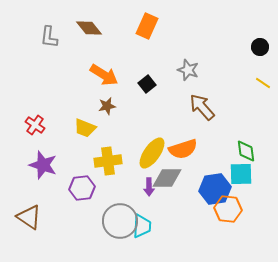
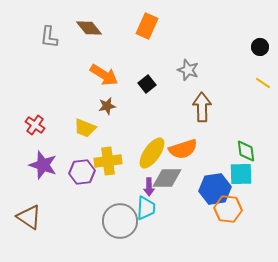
brown arrow: rotated 40 degrees clockwise
purple hexagon: moved 16 px up
cyan trapezoid: moved 4 px right, 18 px up
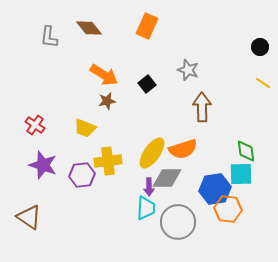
brown star: moved 5 px up
purple hexagon: moved 3 px down
gray circle: moved 58 px right, 1 px down
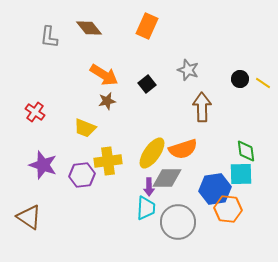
black circle: moved 20 px left, 32 px down
red cross: moved 13 px up
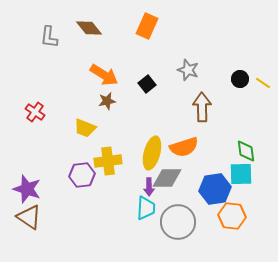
orange semicircle: moved 1 px right, 2 px up
yellow ellipse: rotated 20 degrees counterclockwise
purple star: moved 16 px left, 24 px down
orange hexagon: moved 4 px right, 7 px down
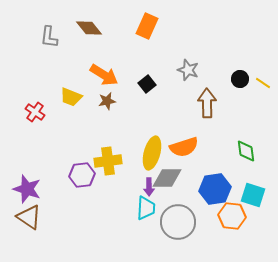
brown arrow: moved 5 px right, 4 px up
yellow trapezoid: moved 14 px left, 31 px up
cyan square: moved 12 px right, 21 px down; rotated 20 degrees clockwise
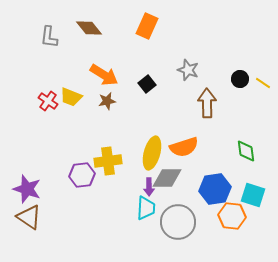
red cross: moved 13 px right, 11 px up
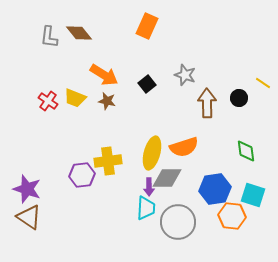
brown diamond: moved 10 px left, 5 px down
gray star: moved 3 px left, 5 px down
black circle: moved 1 px left, 19 px down
yellow trapezoid: moved 4 px right, 1 px down
brown star: rotated 24 degrees clockwise
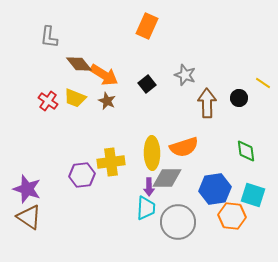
brown diamond: moved 31 px down
brown star: rotated 12 degrees clockwise
yellow ellipse: rotated 16 degrees counterclockwise
yellow cross: moved 3 px right, 1 px down
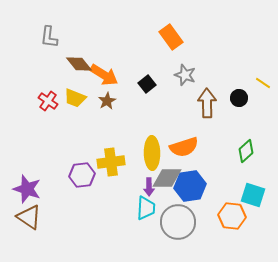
orange rectangle: moved 24 px right, 11 px down; rotated 60 degrees counterclockwise
brown star: rotated 18 degrees clockwise
green diamond: rotated 55 degrees clockwise
blue hexagon: moved 25 px left, 3 px up
